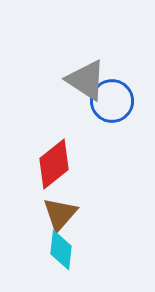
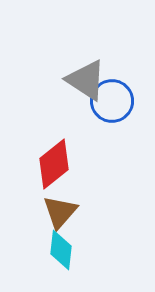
brown triangle: moved 2 px up
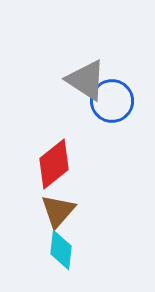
brown triangle: moved 2 px left, 1 px up
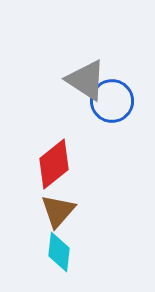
cyan diamond: moved 2 px left, 2 px down
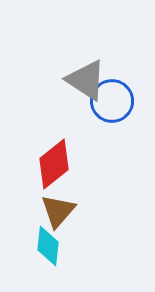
cyan diamond: moved 11 px left, 6 px up
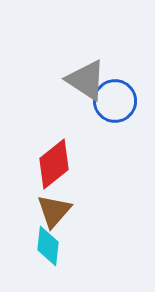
blue circle: moved 3 px right
brown triangle: moved 4 px left
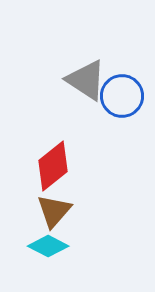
blue circle: moved 7 px right, 5 px up
red diamond: moved 1 px left, 2 px down
cyan diamond: rotated 69 degrees counterclockwise
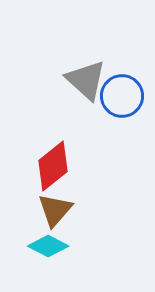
gray triangle: rotated 9 degrees clockwise
brown triangle: moved 1 px right, 1 px up
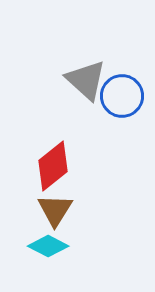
brown triangle: rotated 9 degrees counterclockwise
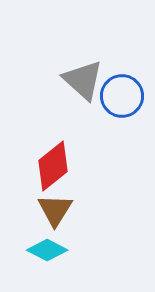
gray triangle: moved 3 px left
cyan diamond: moved 1 px left, 4 px down
